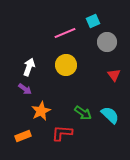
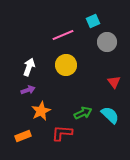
pink line: moved 2 px left, 2 px down
red triangle: moved 7 px down
purple arrow: moved 3 px right, 1 px down; rotated 56 degrees counterclockwise
green arrow: rotated 60 degrees counterclockwise
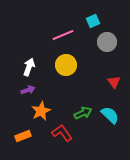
red L-shape: rotated 50 degrees clockwise
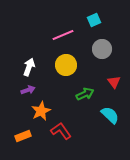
cyan square: moved 1 px right, 1 px up
gray circle: moved 5 px left, 7 px down
green arrow: moved 2 px right, 19 px up
red L-shape: moved 1 px left, 2 px up
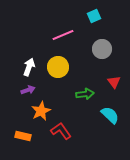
cyan square: moved 4 px up
yellow circle: moved 8 px left, 2 px down
green arrow: rotated 18 degrees clockwise
orange rectangle: rotated 35 degrees clockwise
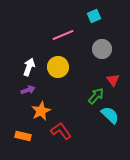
red triangle: moved 1 px left, 2 px up
green arrow: moved 11 px right, 2 px down; rotated 42 degrees counterclockwise
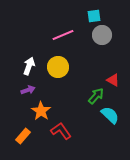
cyan square: rotated 16 degrees clockwise
gray circle: moved 14 px up
white arrow: moved 1 px up
red triangle: rotated 24 degrees counterclockwise
orange star: rotated 12 degrees counterclockwise
orange rectangle: rotated 63 degrees counterclockwise
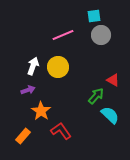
gray circle: moved 1 px left
white arrow: moved 4 px right
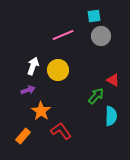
gray circle: moved 1 px down
yellow circle: moved 3 px down
cyan semicircle: moved 1 px right, 1 px down; rotated 48 degrees clockwise
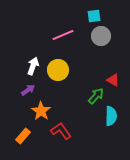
purple arrow: rotated 16 degrees counterclockwise
